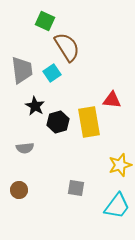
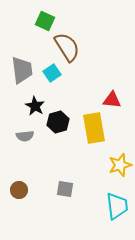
yellow rectangle: moved 5 px right, 6 px down
gray semicircle: moved 12 px up
gray square: moved 11 px left, 1 px down
cyan trapezoid: rotated 44 degrees counterclockwise
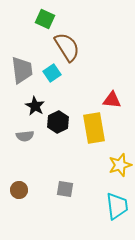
green square: moved 2 px up
black hexagon: rotated 10 degrees counterclockwise
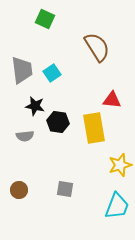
brown semicircle: moved 30 px right
black star: rotated 18 degrees counterclockwise
black hexagon: rotated 25 degrees counterclockwise
cyan trapezoid: rotated 28 degrees clockwise
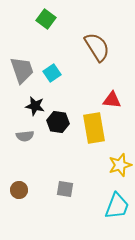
green square: moved 1 px right; rotated 12 degrees clockwise
gray trapezoid: rotated 12 degrees counterclockwise
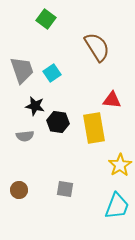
yellow star: rotated 15 degrees counterclockwise
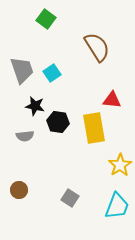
gray square: moved 5 px right, 9 px down; rotated 24 degrees clockwise
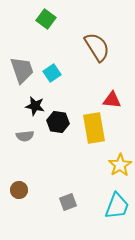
gray square: moved 2 px left, 4 px down; rotated 36 degrees clockwise
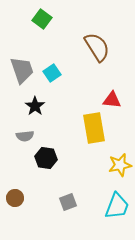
green square: moved 4 px left
black star: rotated 24 degrees clockwise
black hexagon: moved 12 px left, 36 px down
yellow star: rotated 20 degrees clockwise
brown circle: moved 4 px left, 8 px down
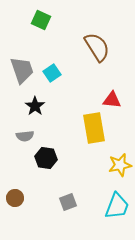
green square: moved 1 px left, 1 px down; rotated 12 degrees counterclockwise
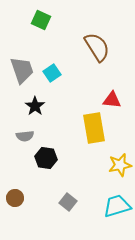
gray square: rotated 30 degrees counterclockwise
cyan trapezoid: rotated 128 degrees counterclockwise
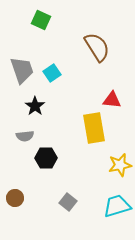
black hexagon: rotated 10 degrees counterclockwise
